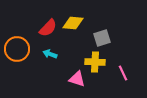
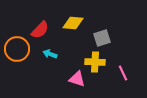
red semicircle: moved 8 px left, 2 px down
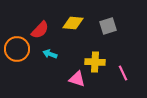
gray square: moved 6 px right, 12 px up
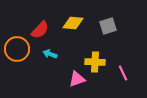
pink triangle: rotated 36 degrees counterclockwise
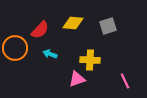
orange circle: moved 2 px left, 1 px up
yellow cross: moved 5 px left, 2 px up
pink line: moved 2 px right, 8 px down
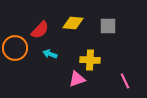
gray square: rotated 18 degrees clockwise
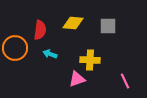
red semicircle: rotated 36 degrees counterclockwise
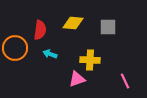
gray square: moved 1 px down
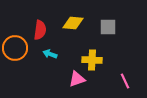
yellow cross: moved 2 px right
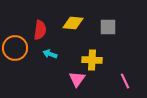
pink triangle: rotated 36 degrees counterclockwise
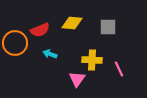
yellow diamond: moved 1 px left
red semicircle: rotated 60 degrees clockwise
orange circle: moved 5 px up
pink line: moved 6 px left, 12 px up
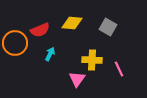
gray square: rotated 30 degrees clockwise
cyan arrow: rotated 96 degrees clockwise
